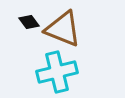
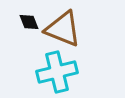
black diamond: rotated 15 degrees clockwise
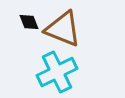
cyan cross: rotated 12 degrees counterclockwise
